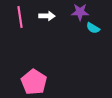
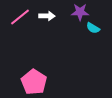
pink line: rotated 60 degrees clockwise
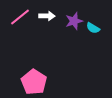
purple star: moved 6 px left, 9 px down; rotated 18 degrees counterclockwise
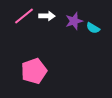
pink line: moved 4 px right, 1 px up
pink pentagon: moved 11 px up; rotated 20 degrees clockwise
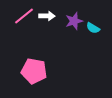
pink pentagon: rotated 30 degrees clockwise
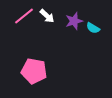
white arrow: rotated 42 degrees clockwise
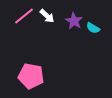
purple star: rotated 24 degrees counterclockwise
pink pentagon: moved 3 px left, 5 px down
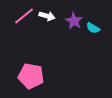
white arrow: rotated 28 degrees counterclockwise
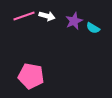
pink line: rotated 20 degrees clockwise
purple star: rotated 18 degrees clockwise
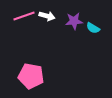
purple star: rotated 18 degrees clockwise
